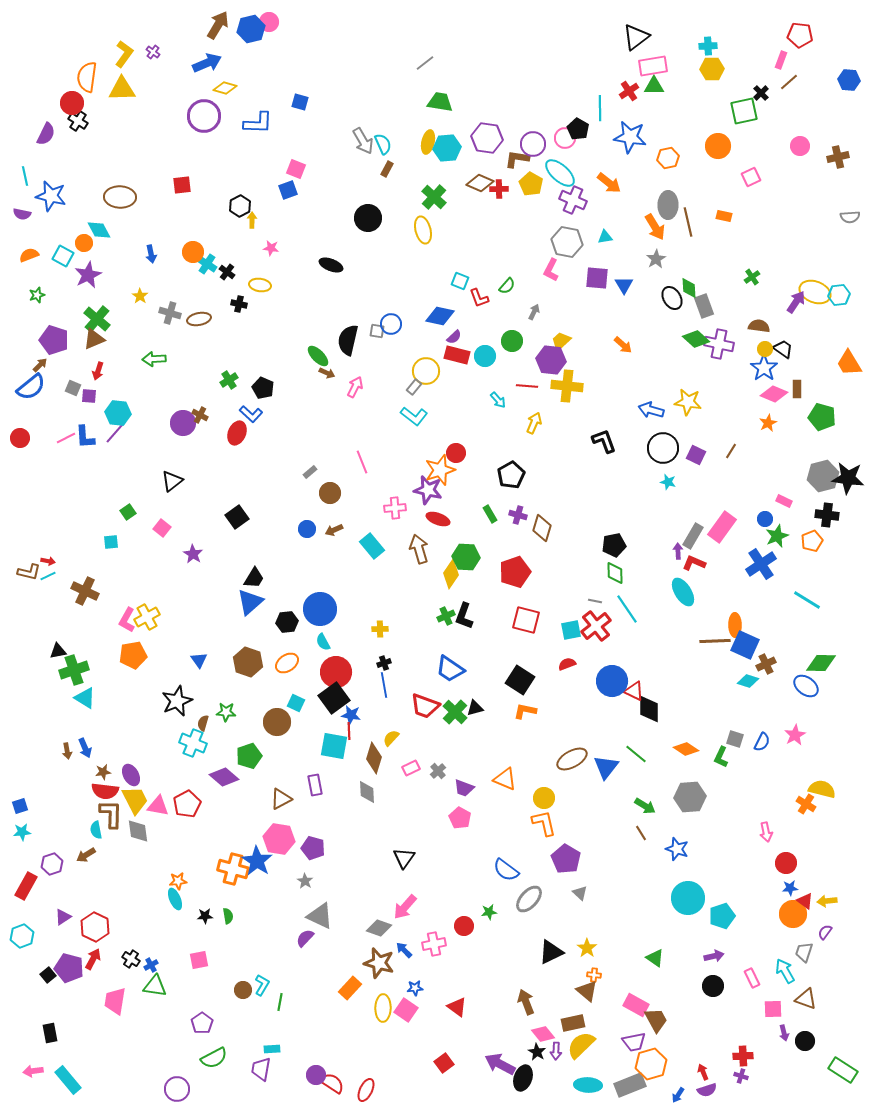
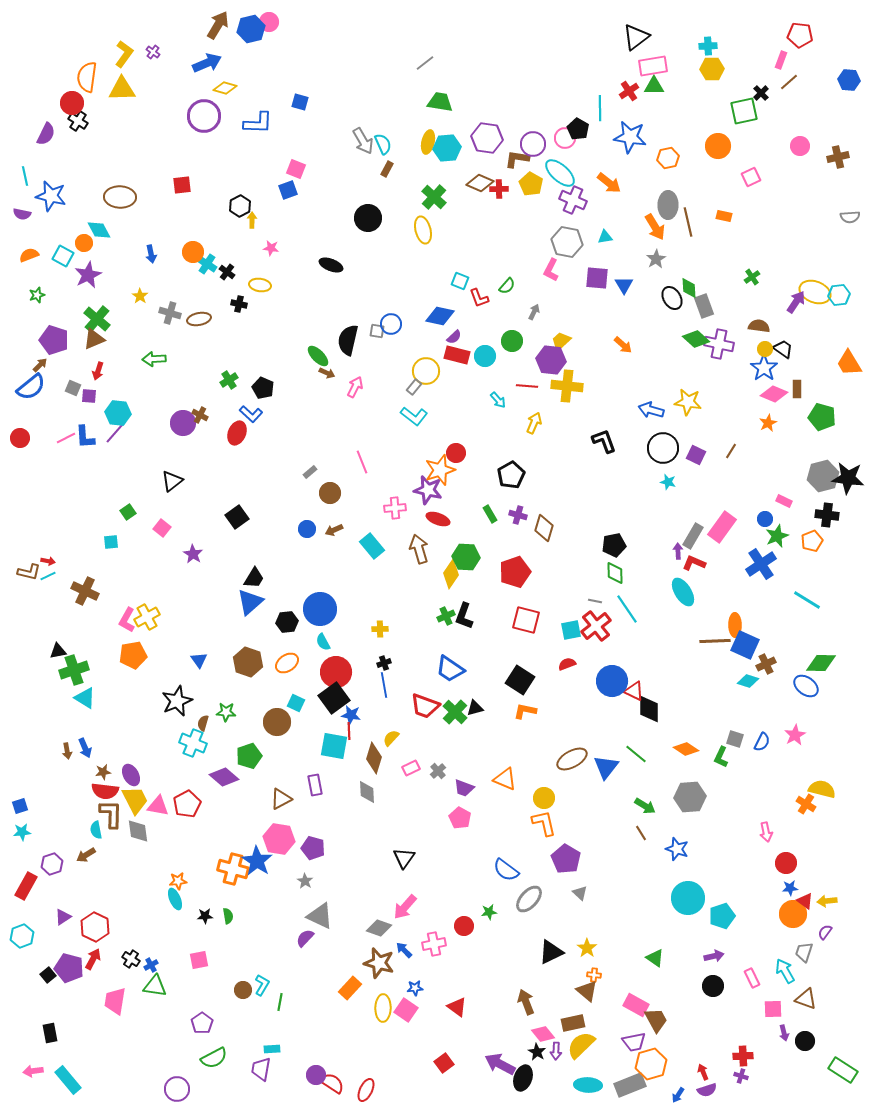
brown diamond at (542, 528): moved 2 px right
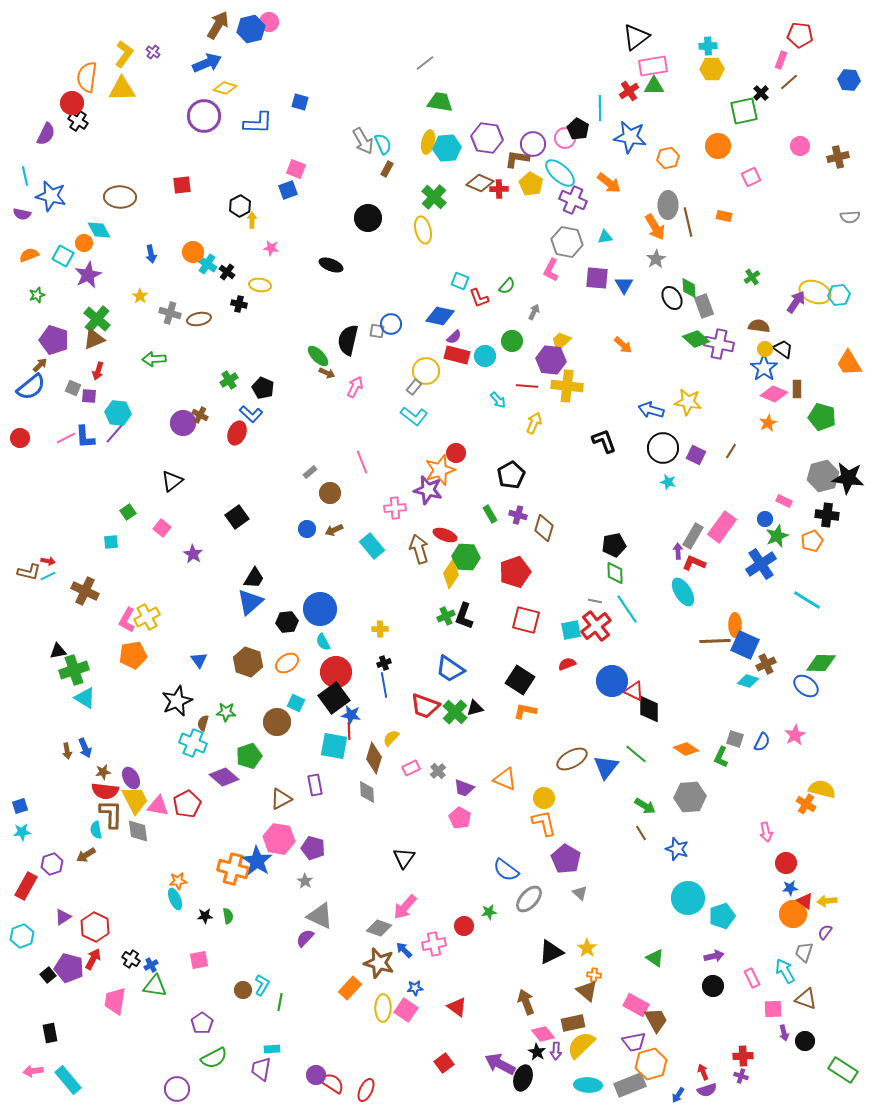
red ellipse at (438, 519): moved 7 px right, 16 px down
purple ellipse at (131, 775): moved 3 px down
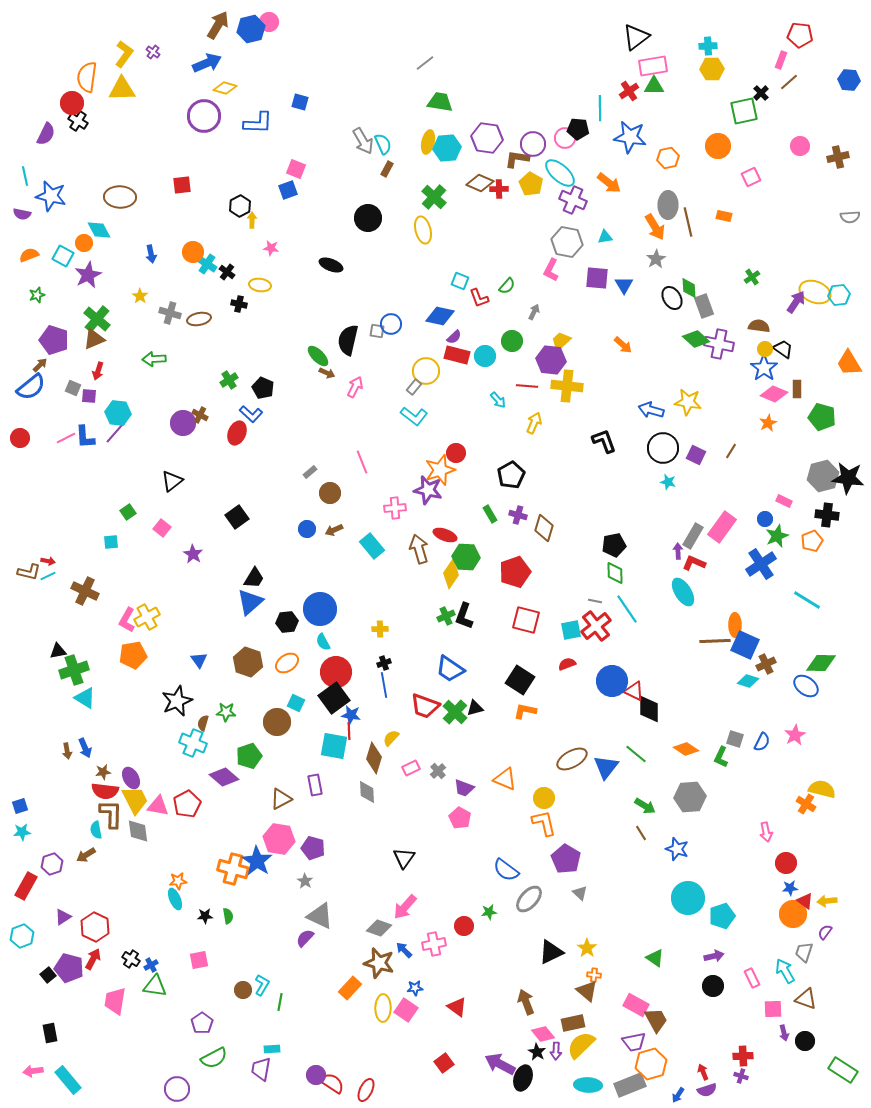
black pentagon at (578, 129): rotated 25 degrees counterclockwise
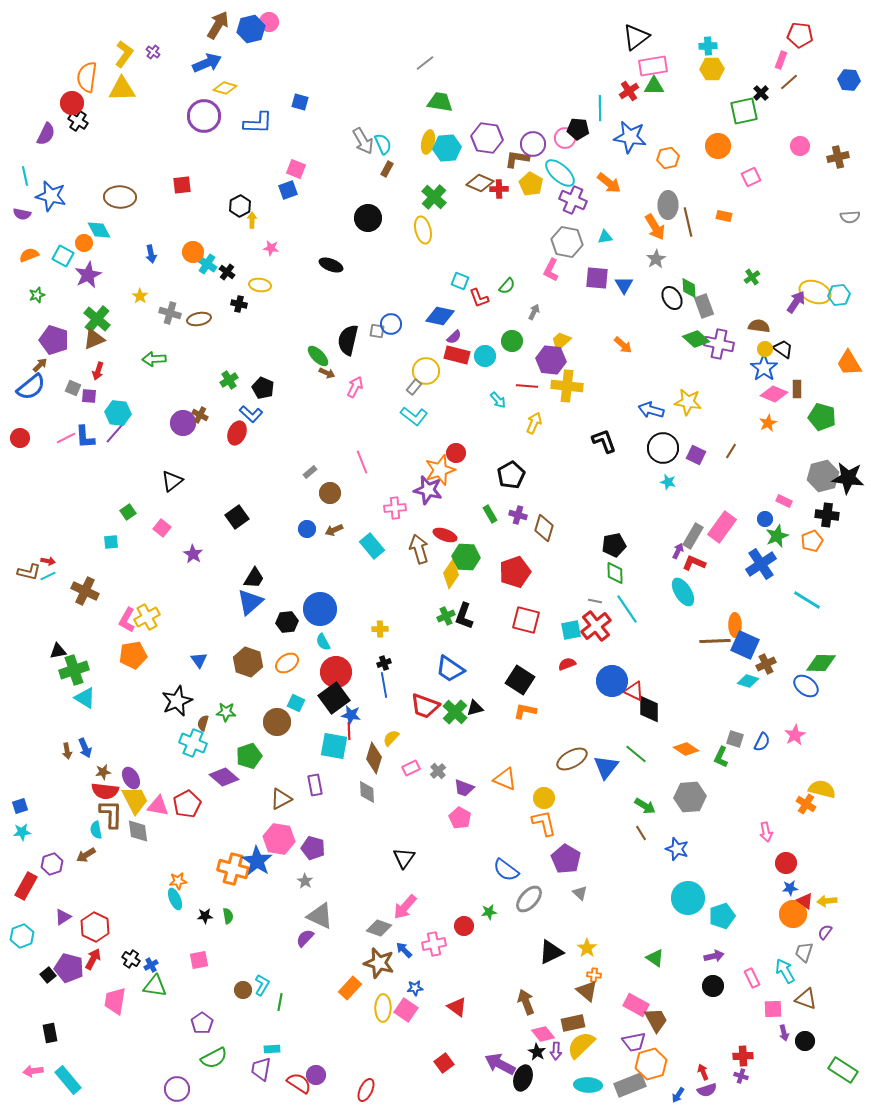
purple arrow at (678, 551): rotated 28 degrees clockwise
red semicircle at (332, 1083): moved 33 px left
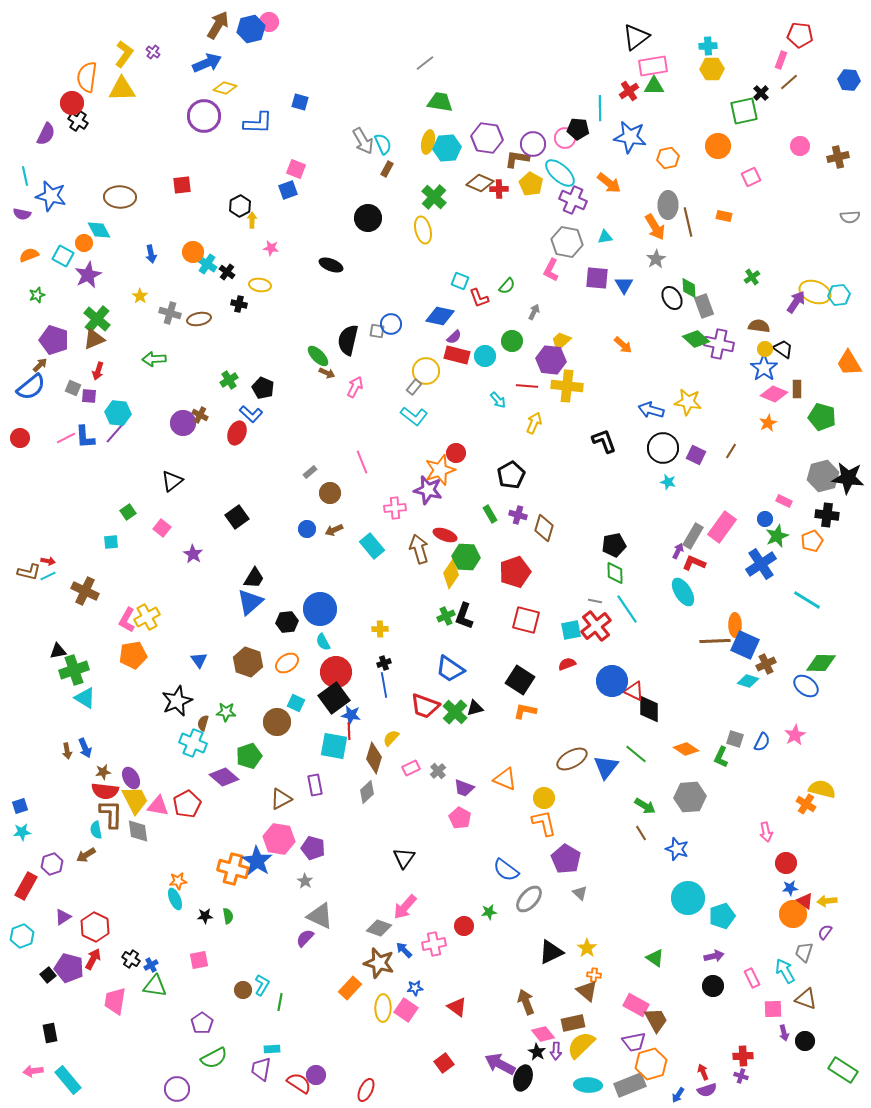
gray diamond at (367, 792): rotated 50 degrees clockwise
